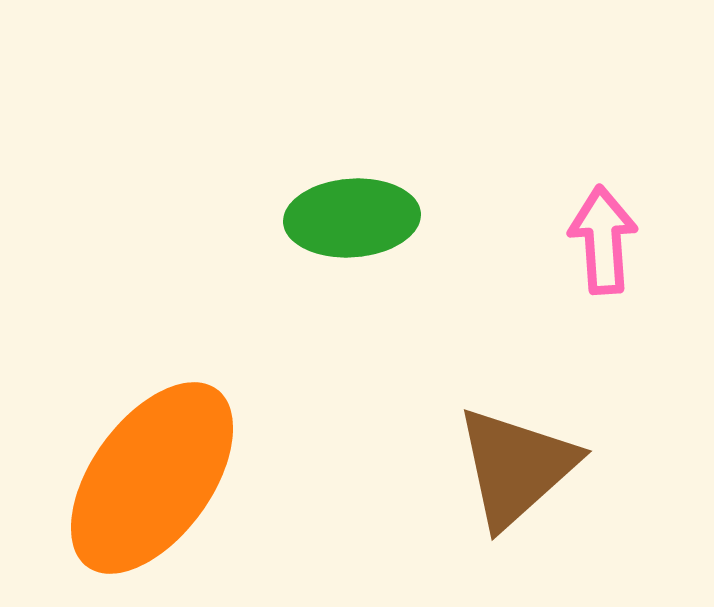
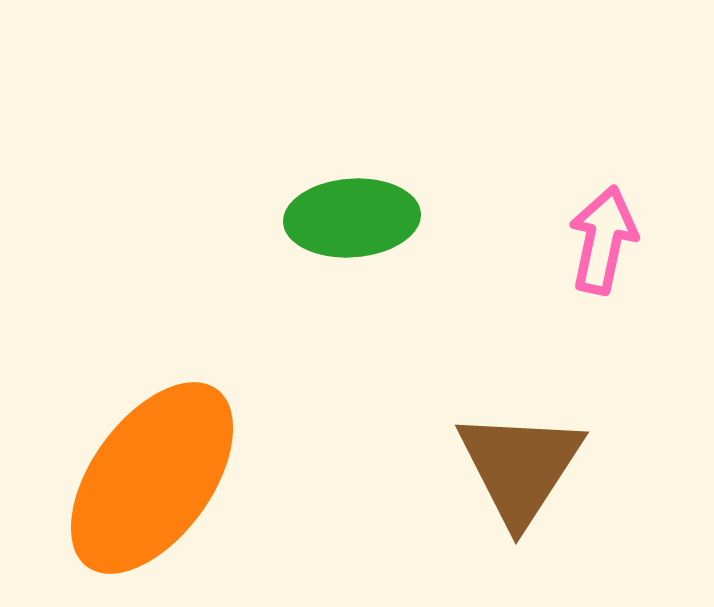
pink arrow: rotated 16 degrees clockwise
brown triangle: moved 4 px right; rotated 15 degrees counterclockwise
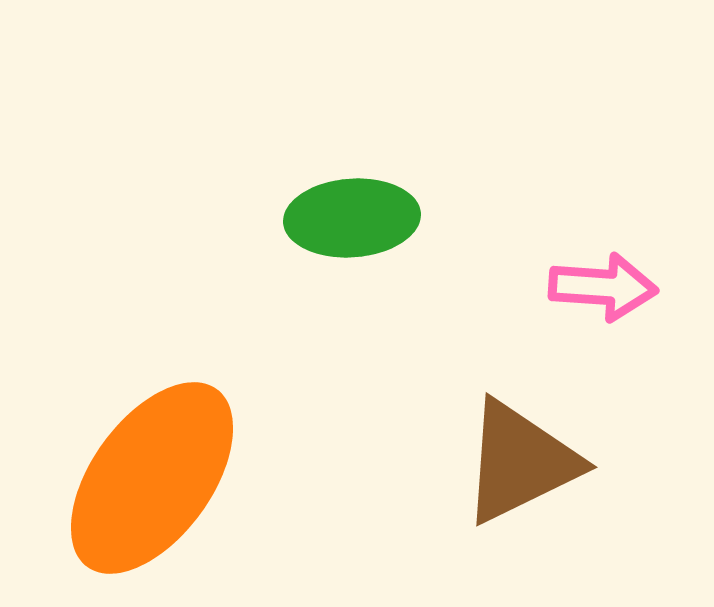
pink arrow: moved 47 px down; rotated 82 degrees clockwise
brown triangle: moved 5 px up; rotated 31 degrees clockwise
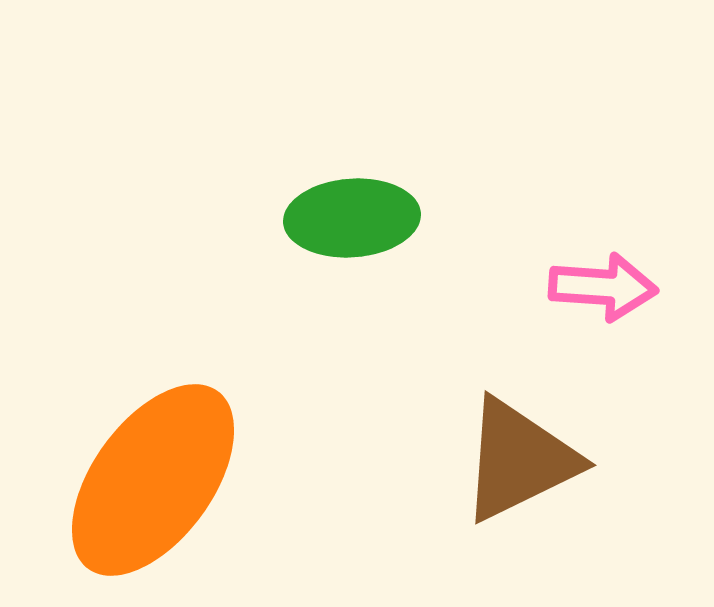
brown triangle: moved 1 px left, 2 px up
orange ellipse: moved 1 px right, 2 px down
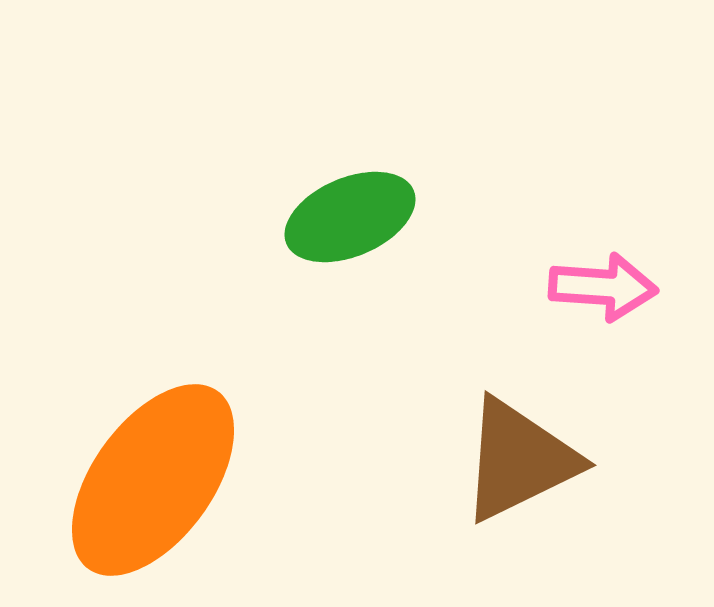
green ellipse: moved 2 px left, 1 px up; rotated 19 degrees counterclockwise
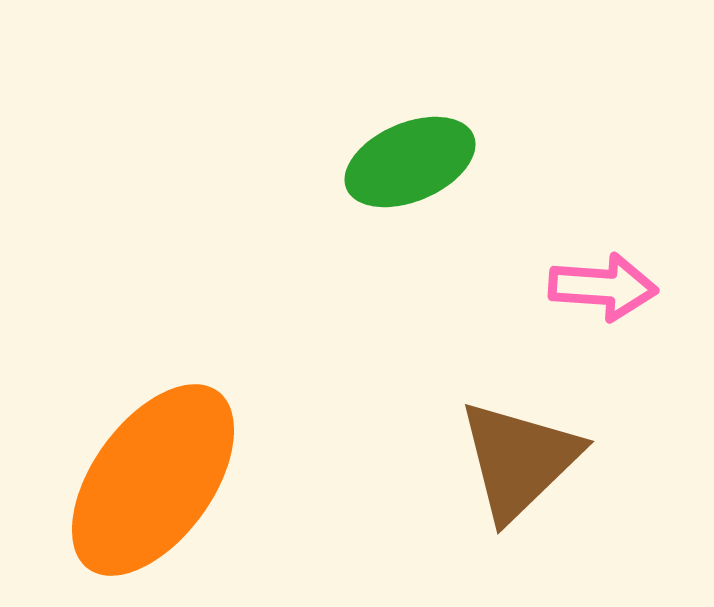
green ellipse: moved 60 px right, 55 px up
brown triangle: rotated 18 degrees counterclockwise
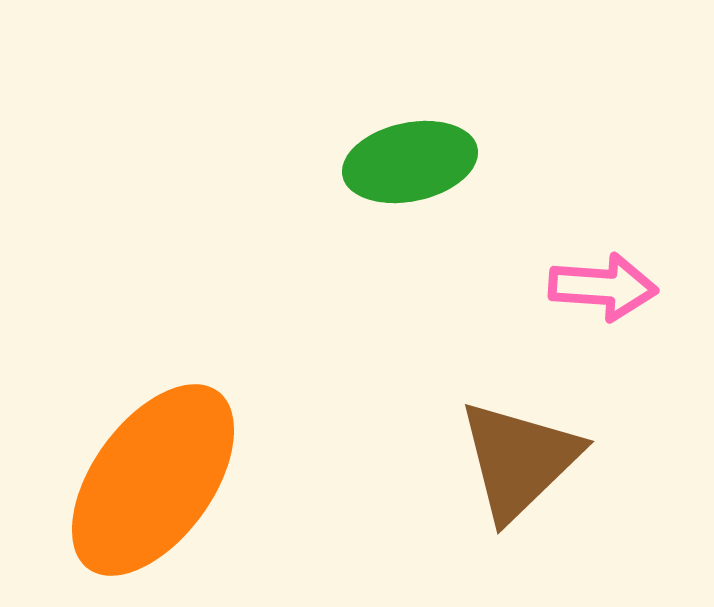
green ellipse: rotated 11 degrees clockwise
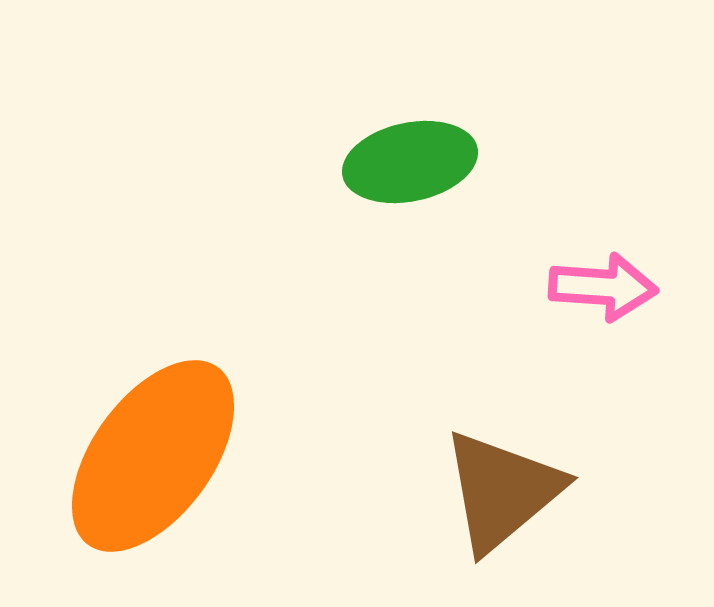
brown triangle: moved 17 px left, 31 px down; rotated 4 degrees clockwise
orange ellipse: moved 24 px up
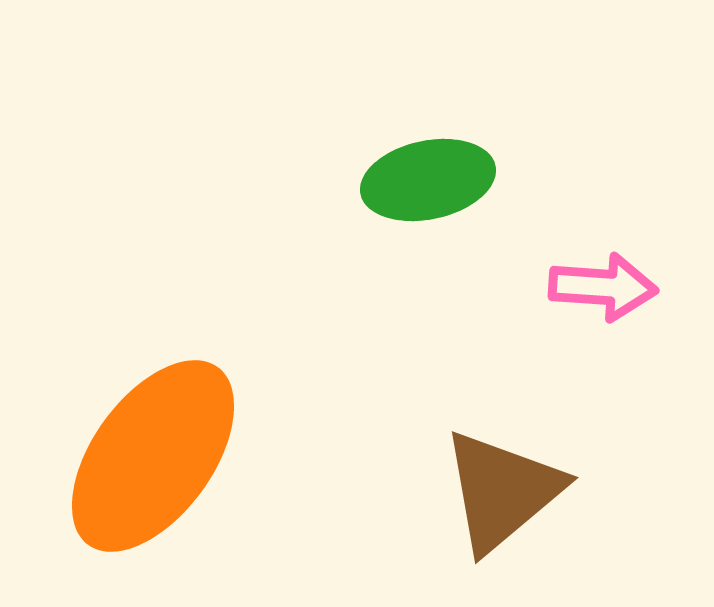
green ellipse: moved 18 px right, 18 px down
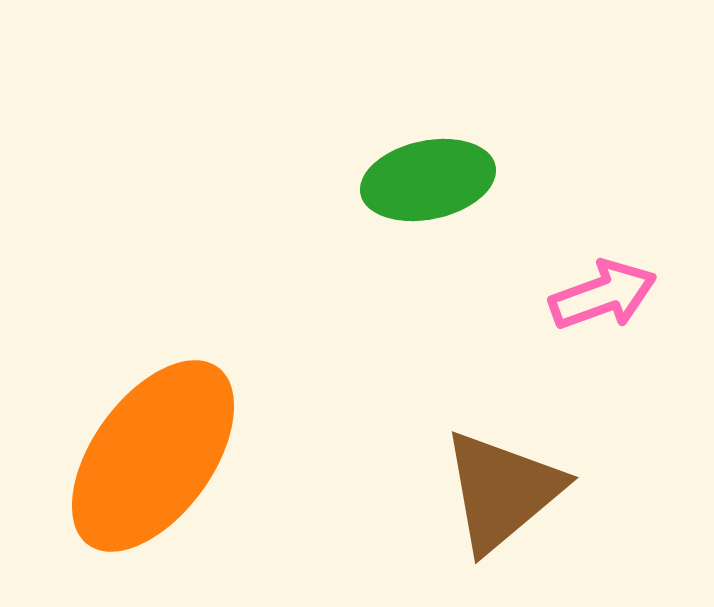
pink arrow: moved 8 px down; rotated 24 degrees counterclockwise
